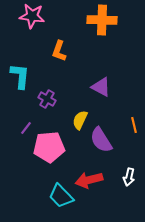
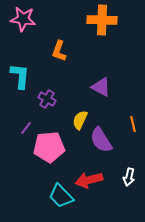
pink star: moved 9 px left, 3 px down
orange line: moved 1 px left, 1 px up
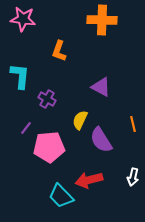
white arrow: moved 4 px right
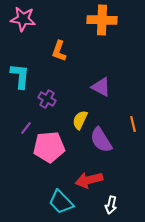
white arrow: moved 22 px left, 28 px down
cyan trapezoid: moved 6 px down
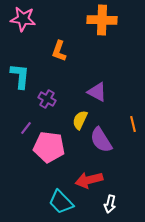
purple triangle: moved 4 px left, 5 px down
pink pentagon: rotated 12 degrees clockwise
white arrow: moved 1 px left, 1 px up
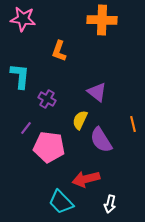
purple triangle: rotated 10 degrees clockwise
red arrow: moved 3 px left, 1 px up
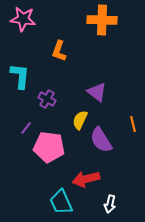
cyan trapezoid: rotated 20 degrees clockwise
